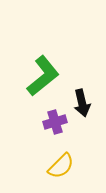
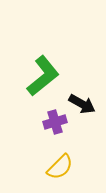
black arrow: moved 1 px down; rotated 48 degrees counterclockwise
yellow semicircle: moved 1 px left, 1 px down
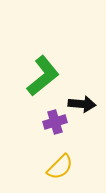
black arrow: rotated 24 degrees counterclockwise
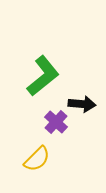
purple cross: moved 1 px right; rotated 30 degrees counterclockwise
yellow semicircle: moved 23 px left, 8 px up
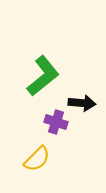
black arrow: moved 1 px up
purple cross: rotated 25 degrees counterclockwise
